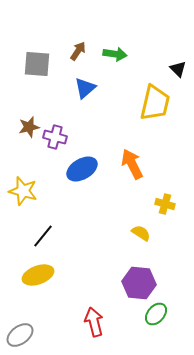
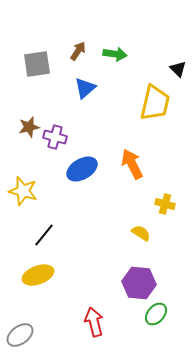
gray square: rotated 12 degrees counterclockwise
black line: moved 1 px right, 1 px up
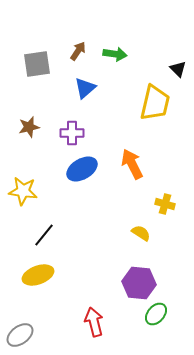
purple cross: moved 17 px right, 4 px up; rotated 15 degrees counterclockwise
yellow star: rotated 8 degrees counterclockwise
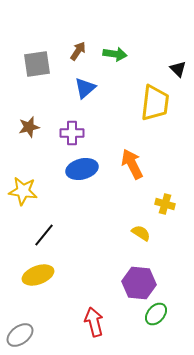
yellow trapezoid: rotated 6 degrees counterclockwise
blue ellipse: rotated 16 degrees clockwise
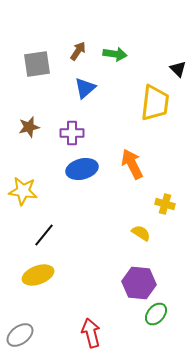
red arrow: moved 3 px left, 11 px down
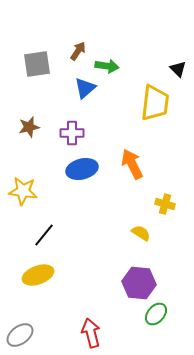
green arrow: moved 8 px left, 12 px down
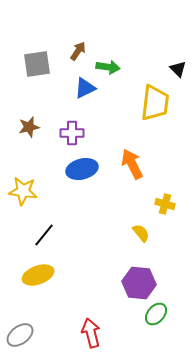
green arrow: moved 1 px right, 1 px down
blue triangle: rotated 15 degrees clockwise
yellow semicircle: rotated 18 degrees clockwise
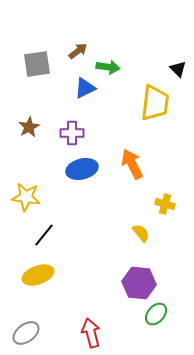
brown arrow: rotated 18 degrees clockwise
brown star: rotated 15 degrees counterclockwise
yellow star: moved 3 px right, 6 px down
gray ellipse: moved 6 px right, 2 px up
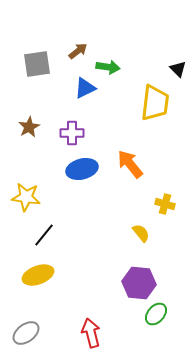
orange arrow: moved 2 px left; rotated 12 degrees counterclockwise
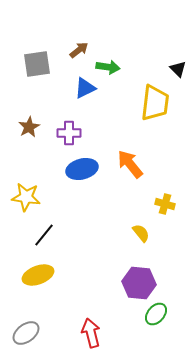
brown arrow: moved 1 px right, 1 px up
purple cross: moved 3 px left
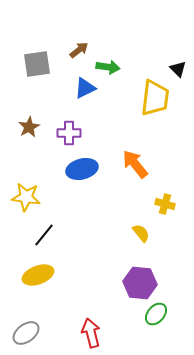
yellow trapezoid: moved 5 px up
orange arrow: moved 5 px right
purple hexagon: moved 1 px right
